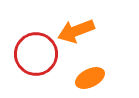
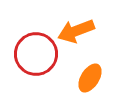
orange ellipse: rotated 32 degrees counterclockwise
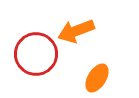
orange ellipse: moved 7 px right
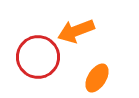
red circle: moved 2 px right, 3 px down
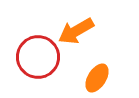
orange arrow: rotated 9 degrees counterclockwise
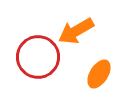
orange ellipse: moved 2 px right, 4 px up
